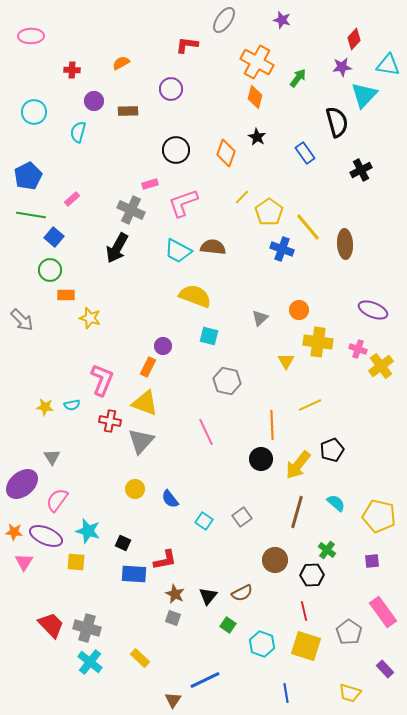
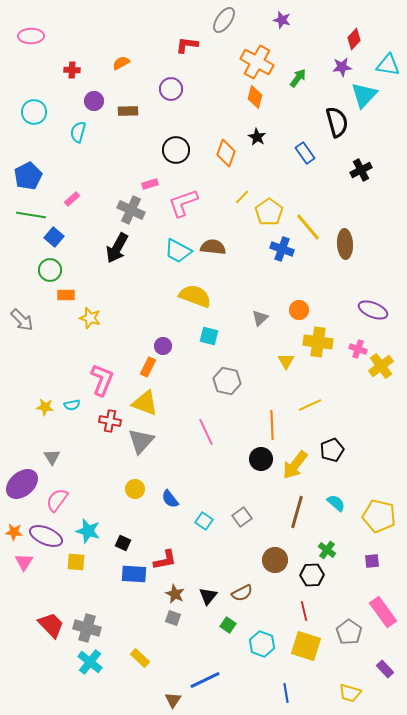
yellow arrow at (298, 465): moved 3 px left
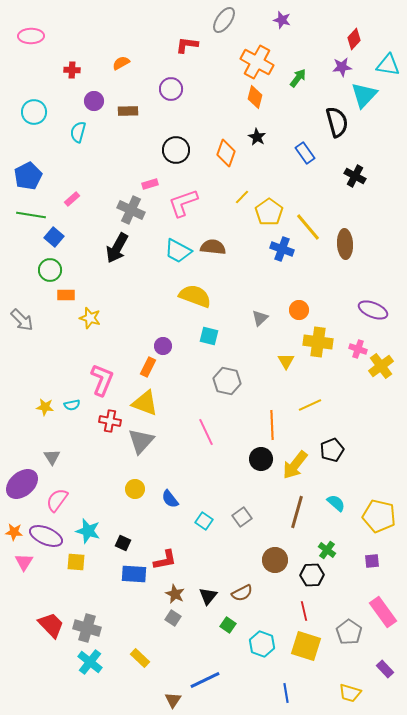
black cross at (361, 170): moved 6 px left, 6 px down; rotated 35 degrees counterclockwise
gray square at (173, 618): rotated 14 degrees clockwise
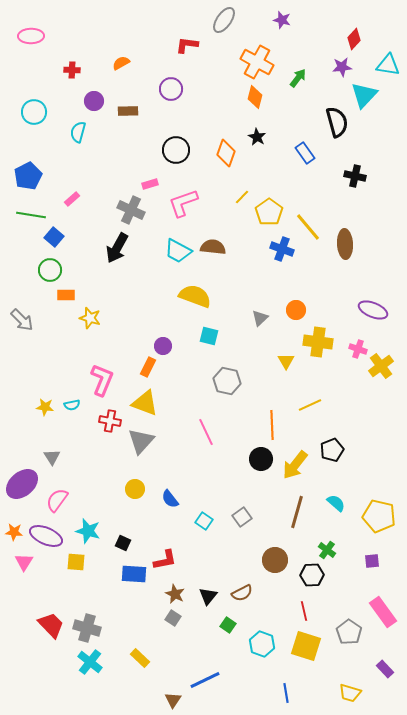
black cross at (355, 176): rotated 15 degrees counterclockwise
orange circle at (299, 310): moved 3 px left
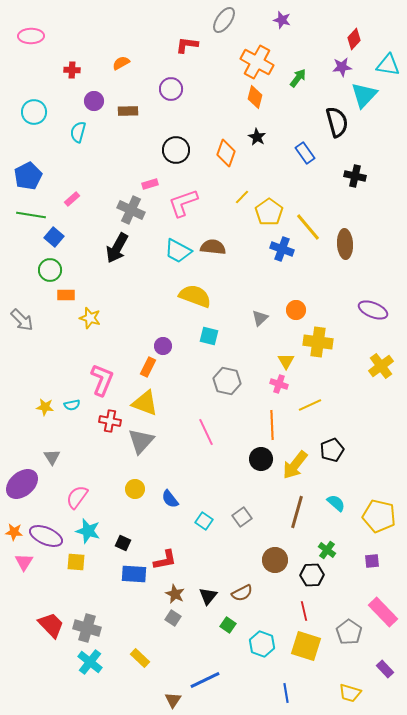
pink cross at (358, 349): moved 79 px left, 35 px down
pink semicircle at (57, 500): moved 20 px right, 3 px up
pink rectangle at (383, 612): rotated 8 degrees counterclockwise
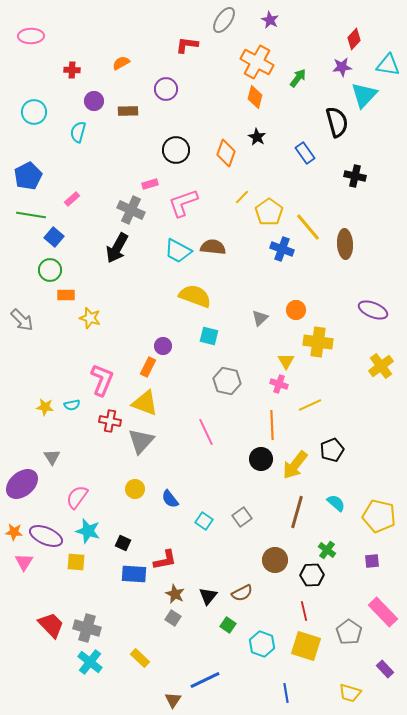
purple star at (282, 20): moved 12 px left; rotated 12 degrees clockwise
purple circle at (171, 89): moved 5 px left
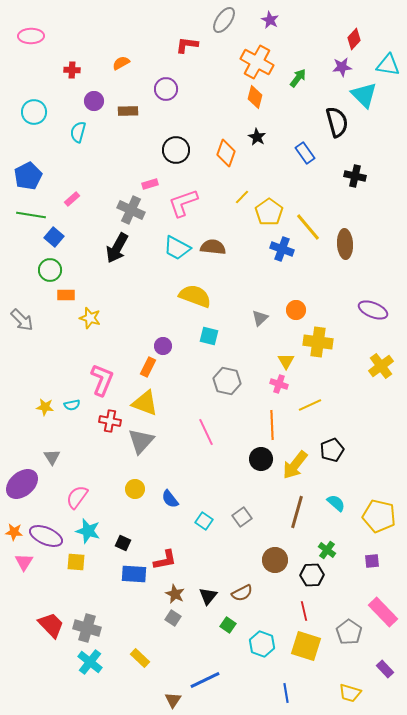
cyan triangle at (364, 95): rotated 28 degrees counterclockwise
cyan trapezoid at (178, 251): moved 1 px left, 3 px up
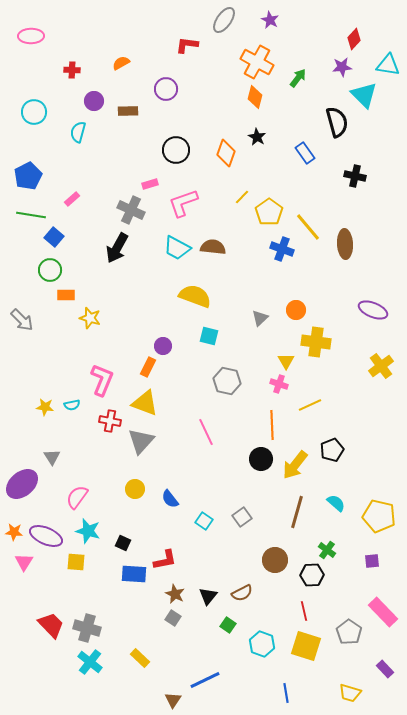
yellow cross at (318, 342): moved 2 px left
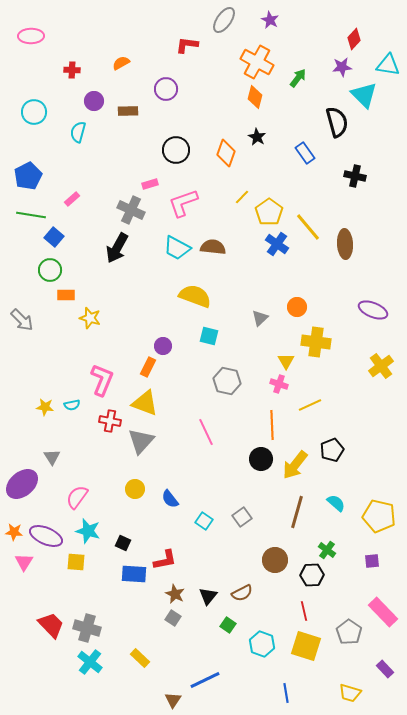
blue cross at (282, 249): moved 5 px left, 5 px up; rotated 15 degrees clockwise
orange circle at (296, 310): moved 1 px right, 3 px up
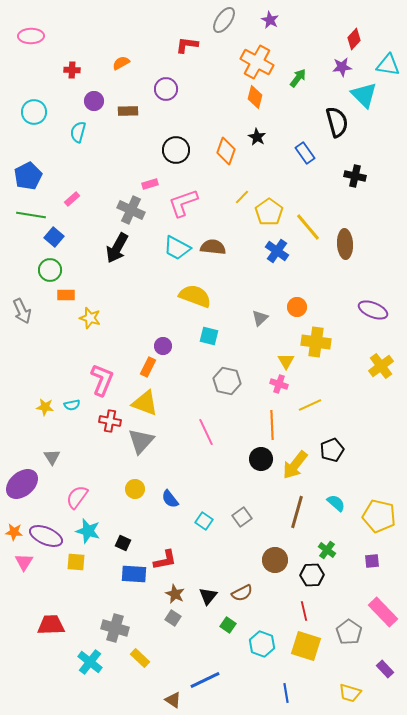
orange diamond at (226, 153): moved 2 px up
blue cross at (277, 244): moved 7 px down
gray arrow at (22, 320): moved 9 px up; rotated 20 degrees clockwise
red trapezoid at (51, 625): rotated 48 degrees counterclockwise
gray cross at (87, 628): moved 28 px right
brown triangle at (173, 700): rotated 30 degrees counterclockwise
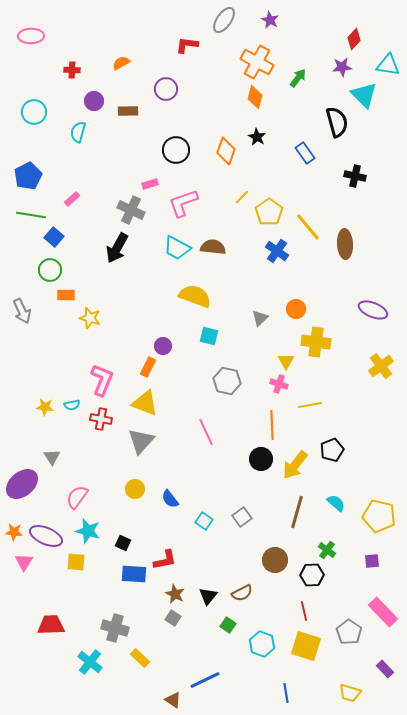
orange circle at (297, 307): moved 1 px left, 2 px down
yellow line at (310, 405): rotated 15 degrees clockwise
red cross at (110, 421): moved 9 px left, 2 px up
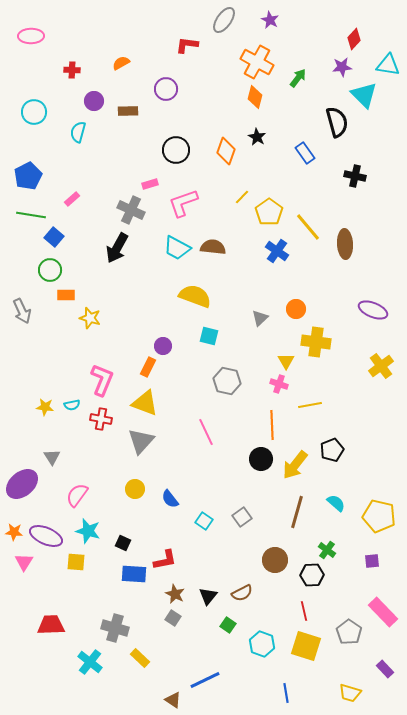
pink semicircle at (77, 497): moved 2 px up
